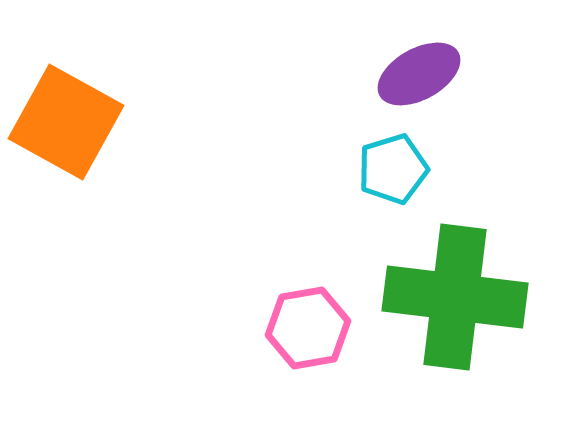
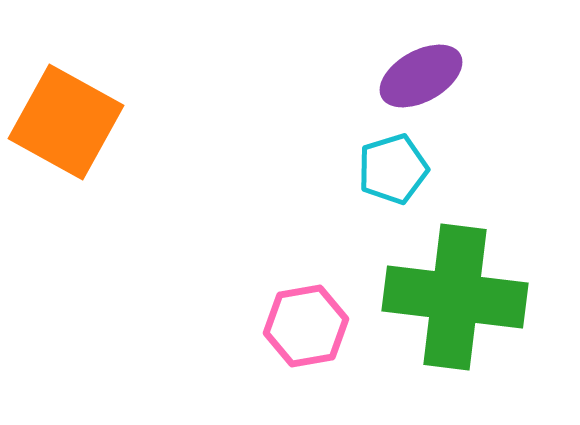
purple ellipse: moved 2 px right, 2 px down
pink hexagon: moved 2 px left, 2 px up
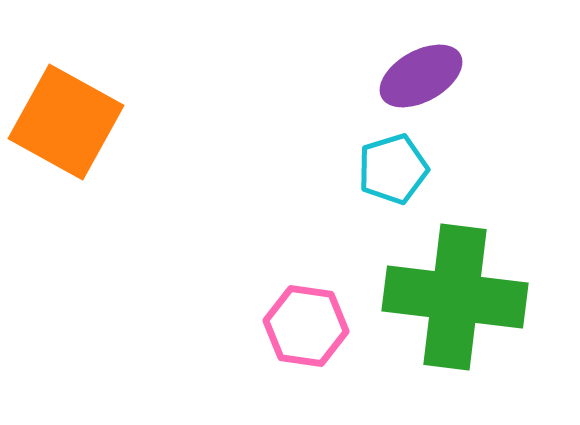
pink hexagon: rotated 18 degrees clockwise
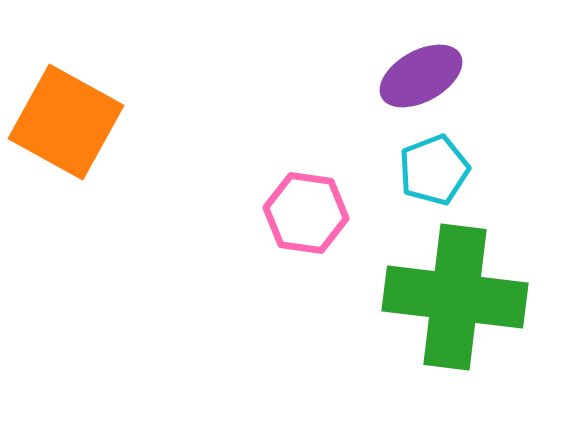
cyan pentagon: moved 41 px right, 1 px down; rotated 4 degrees counterclockwise
pink hexagon: moved 113 px up
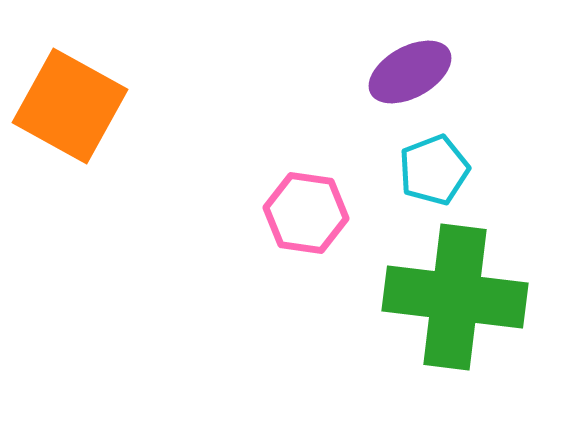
purple ellipse: moved 11 px left, 4 px up
orange square: moved 4 px right, 16 px up
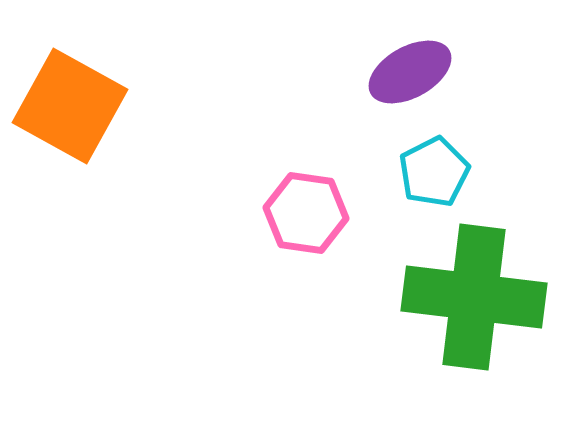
cyan pentagon: moved 2 px down; rotated 6 degrees counterclockwise
green cross: moved 19 px right
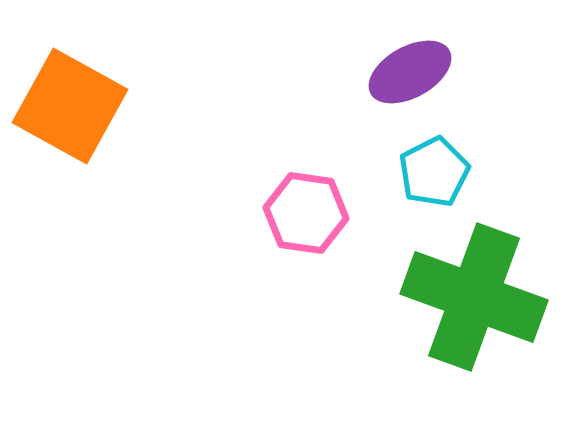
green cross: rotated 13 degrees clockwise
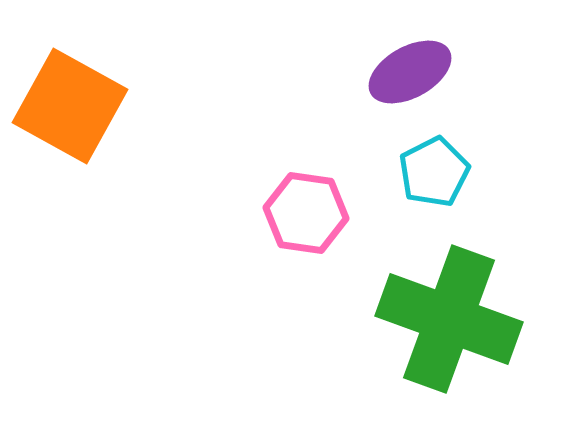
green cross: moved 25 px left, 22 px down
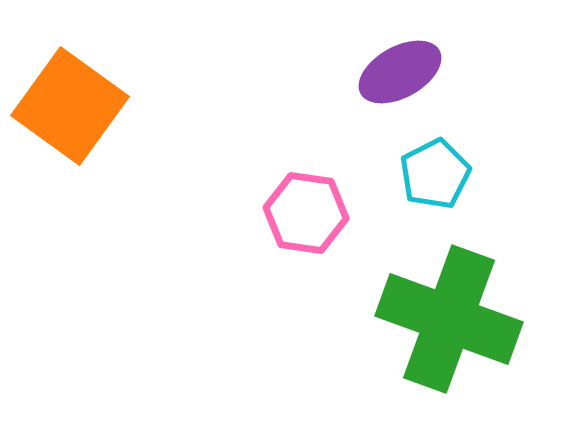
purple ellipse: moved 10 px left
orange square: rotated 7 degrees clockwise
cyan pentagon: moved 1 px right, 2 px down
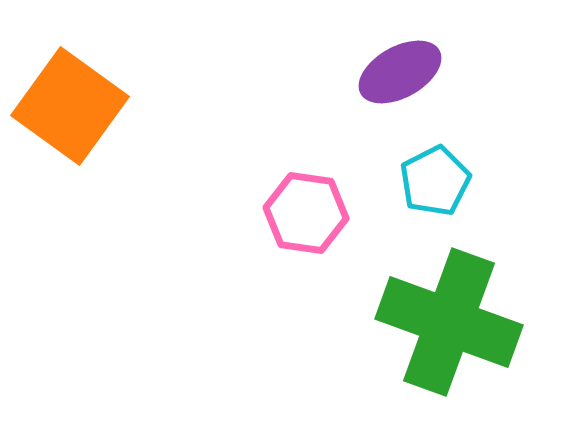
cyan pentagon: moved 7 px down
green cross: moved 3 px down
